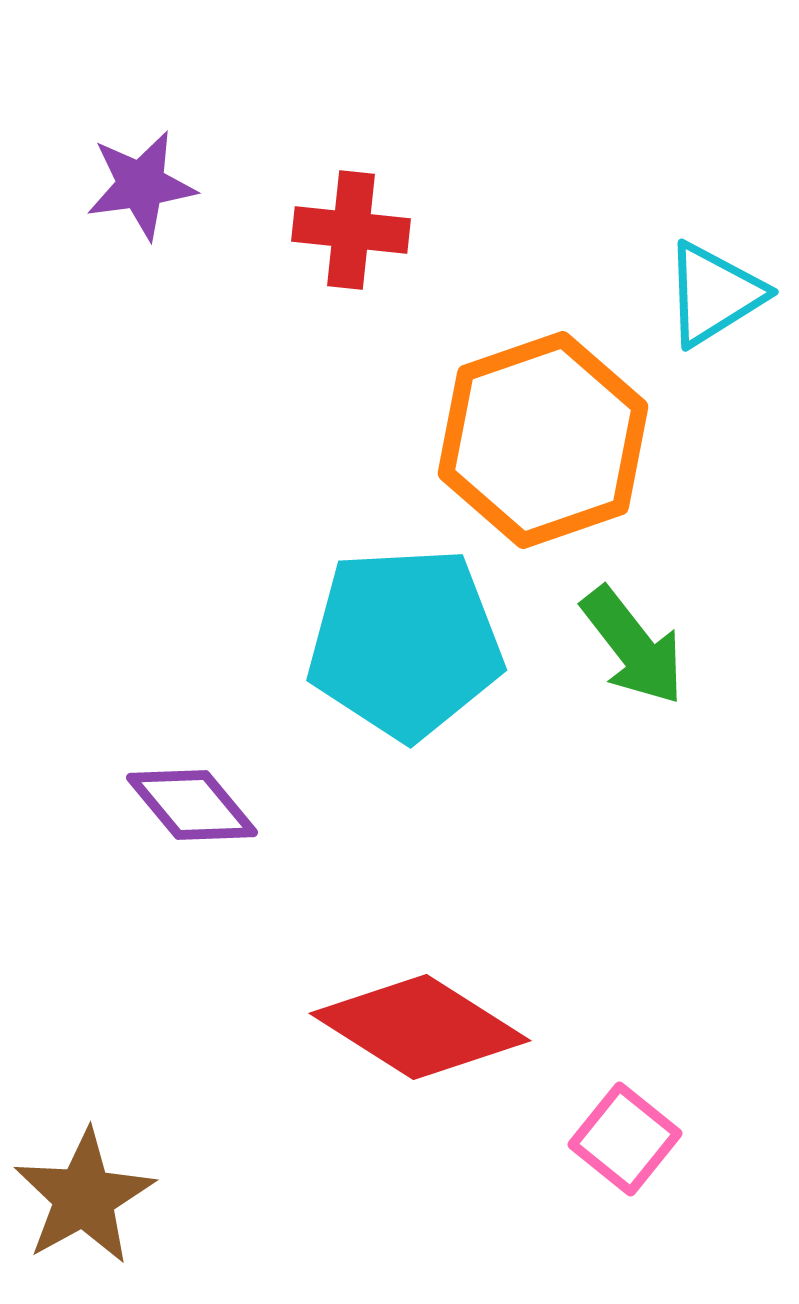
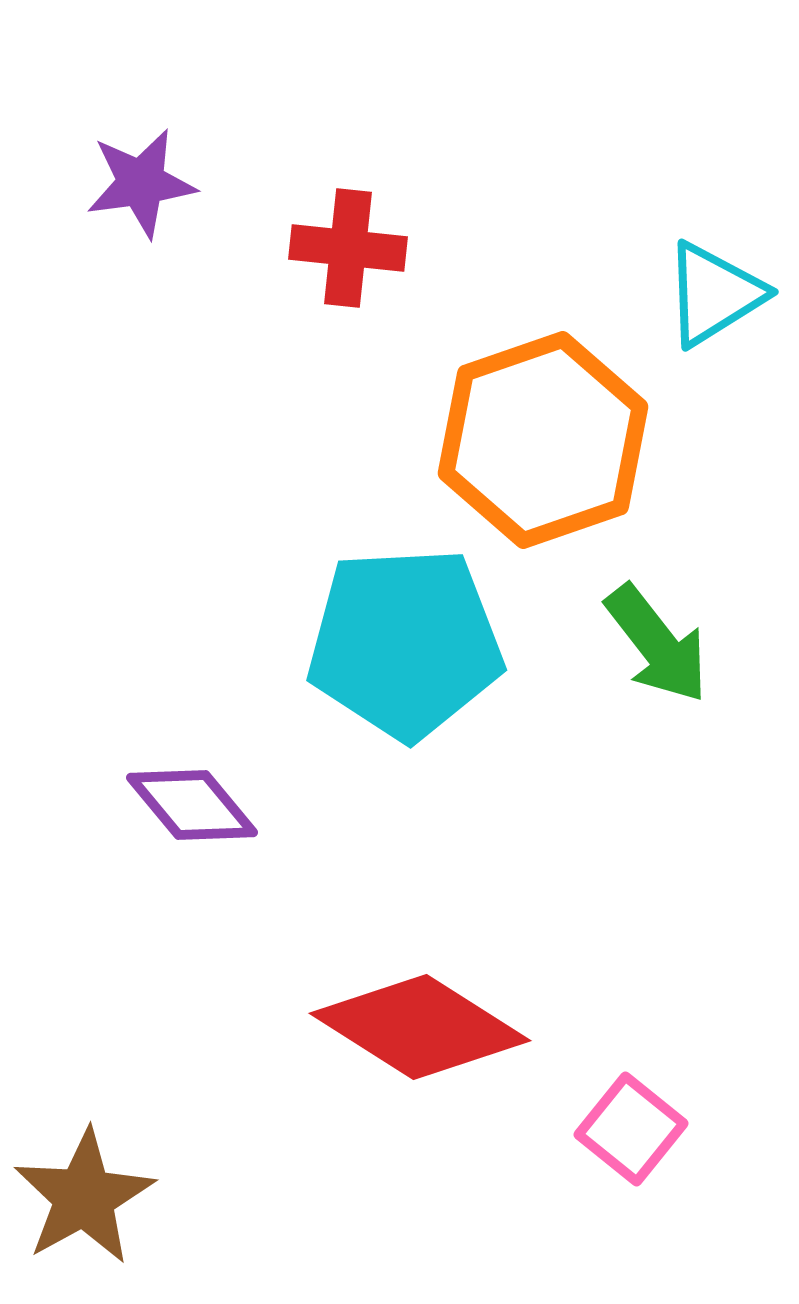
purple star: moved 2 px up
red cross: moved 3 px left, 18 px down
green arrow: moved 24 px right, 2 px up
pink square: moved 6 px right, 10 px up
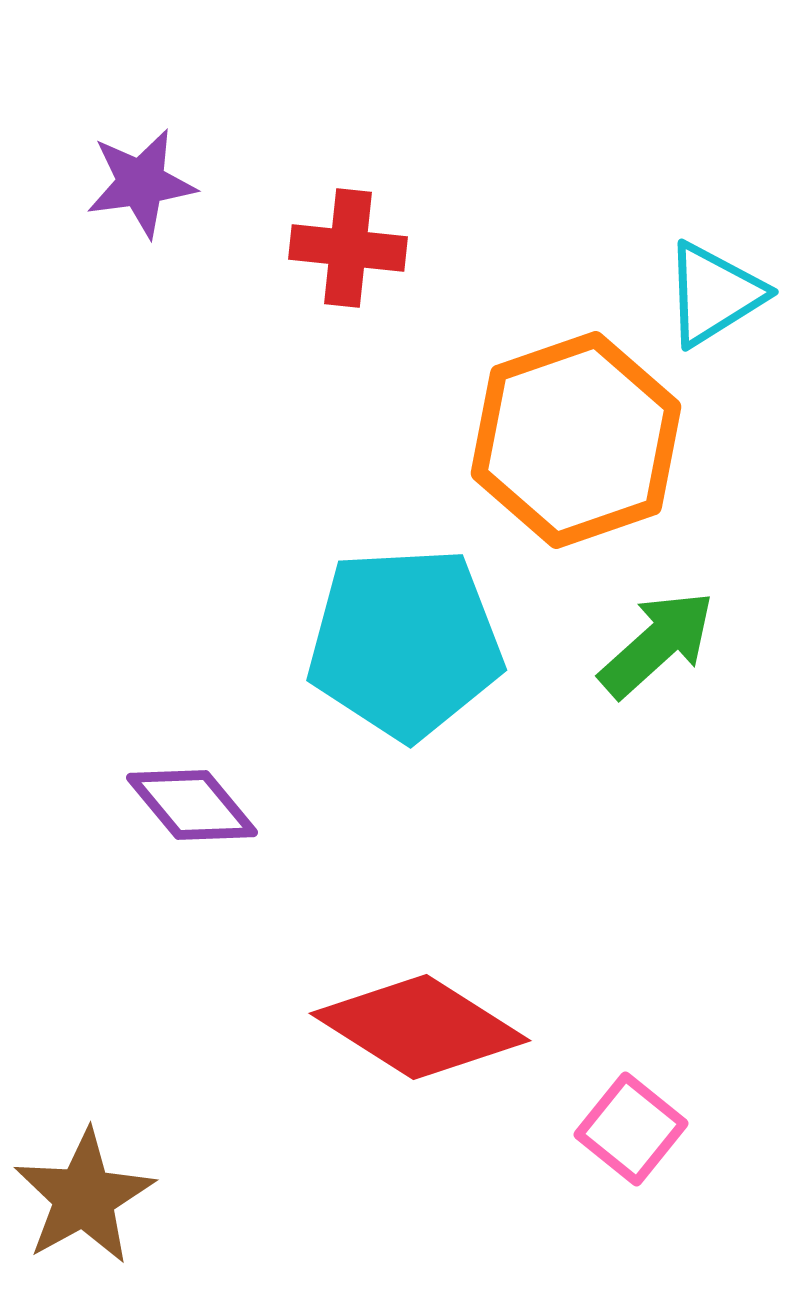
orange hexagon: moved 33 px right
green arrow: rotated 94 degrees counterclockwise
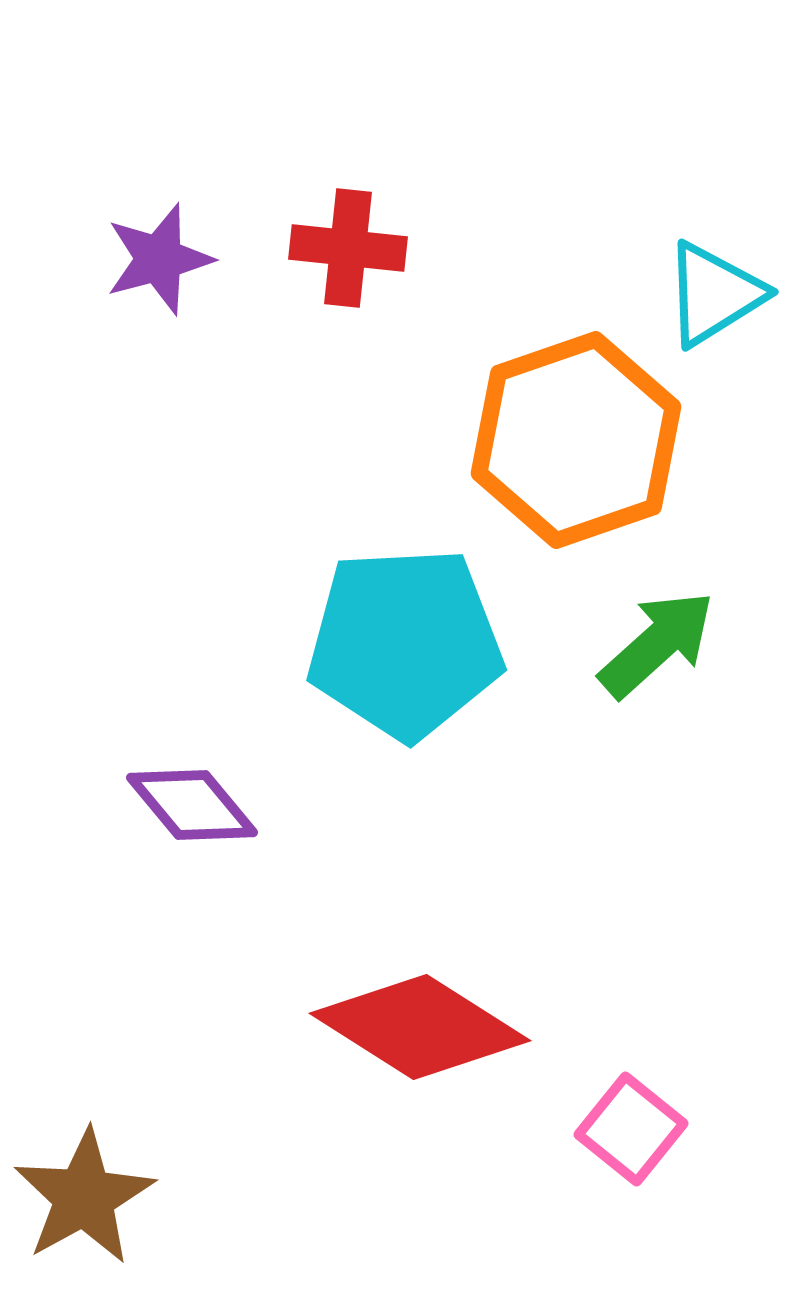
purple star: moved 18 px right, 76 px down; rotated 7 degrees counterclockwise
